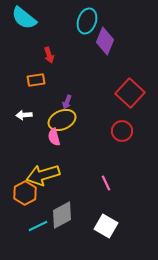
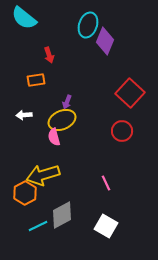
cyan ellipse: moved 1 px right, 4 px down
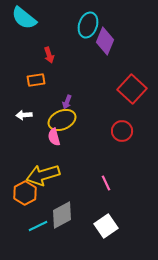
red square: moved 2 px right, 4 px up
white square: rotated 25 degrees clockwise
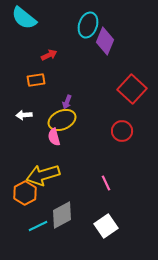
red arrow: rotated 98 degrees counterclockwise
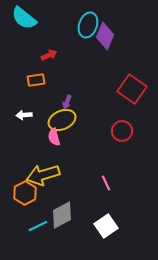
purple diamond: moved 5 px up
red square: rotated 8 degrees counterclockwise
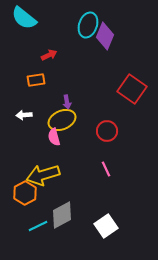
purple arrow: rotated 32 degrees counterclockwise
red circle: moved 15 px left
pink line: moved 14 px up
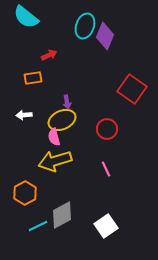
cyan semicircle: moved 2 px right, 1 px up
cyan ellipse: moved 3 px left, 1 px down
orange rectangle: moved 3 px left, 2 px up
red circle: moved 2 px up
yellow arrow: moved 12 px right, 14 px up
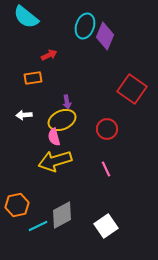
orange hexagon: moved 8 px left, 12 px down; rotated 15 degrees clockwise
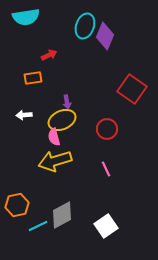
cyan semicircle: rotated 48 degrees counterclockwise
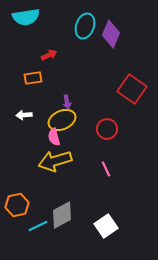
purple diamond: moved 6 px right, 2 px up
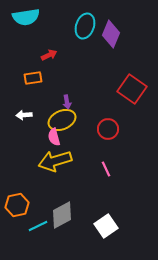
red circle: moved 1 px right
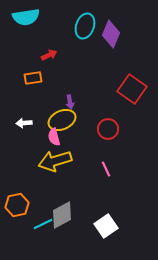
purple arrow: moved 3 px right
white arrow: moved 8 px down
cyan line: moved 5 px right, 2 px up
